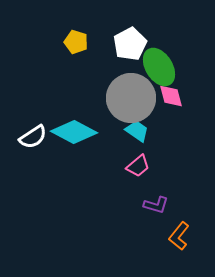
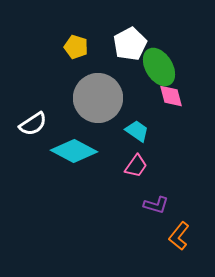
yellow pentagon: moved 5 px down
gray circle: moved 33 px left
cyan diamond: moved 19 px down
white semicircle: moved 13 px up
pink trapezoid: moved 2 px left; rotated 15 degrees counterclockwise
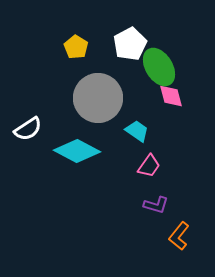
yellow pentagon: rotated 15 degrees clockwise
white semicircle: moved 5 px left, 5 px down
cyan diamond: moved 3 px right
pink trapezoid: moved 13 px right
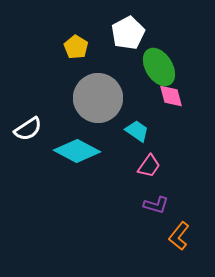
white pentagon: moved 2 px left, 11 px up
